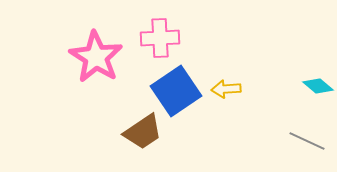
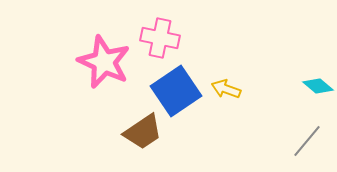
pink cross: rotated 15 degrees clockwise
pink star: moved 8 px right, 5 px down; rotated 8 degrees counterclockwise
yellow arrow: rotated 24 degrees clockwise
gray line: rotated 75 degrees counterclockwise
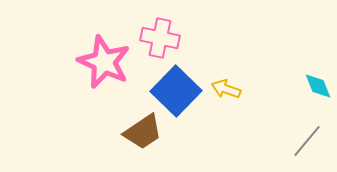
cyan diamond: rotated 28 degrees clockwise
blue square: rotated 12 degrees counterclockwise
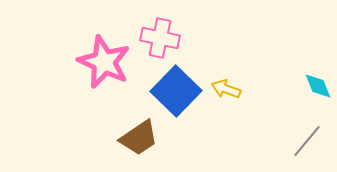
brown trapezoid: moved 4 px left, 6 px down
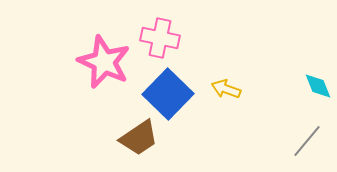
blue square: moved 8 px left, 3 px down
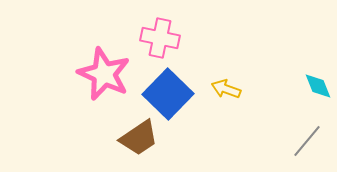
pink star: moved 12 px down
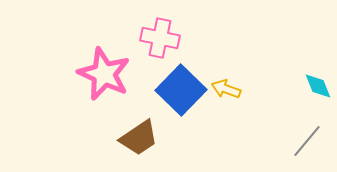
blue square: moved 13 px right, 4 px up
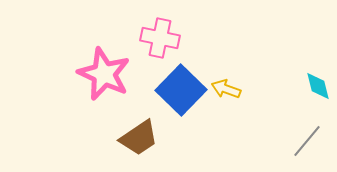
cyan diamond: rotated 8 degrees clockwise
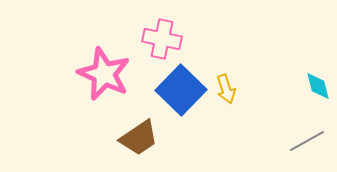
pink cross: moved 2 px right, 1 px down
yellow arrow: rotated 128 degrees counterclockwise
gray line: rotated 21 degrees clockwise
